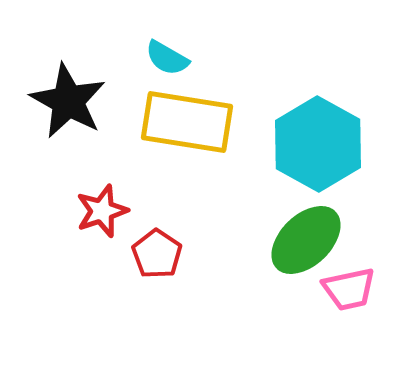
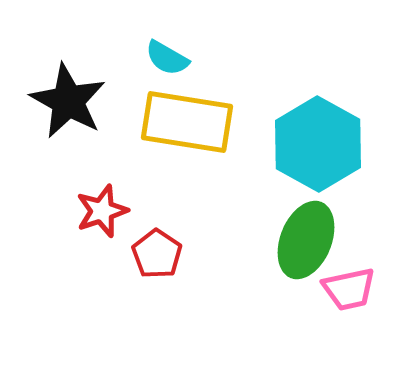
green ellipse: rotated 24 degrees counterclockwise
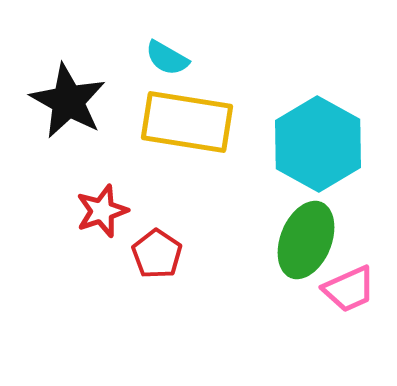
pink trapezoid: rotated 12 degrees counterclockwise
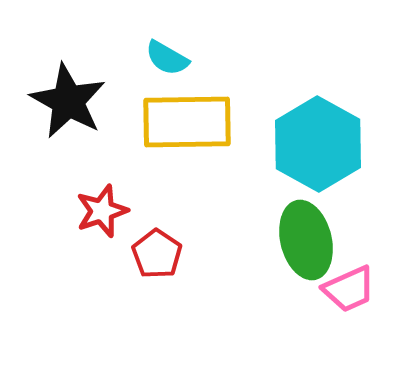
yellow rectangle: rotated 10 degrees counterclockwise
green ellipse: rotated 36 degrees counterclockwise
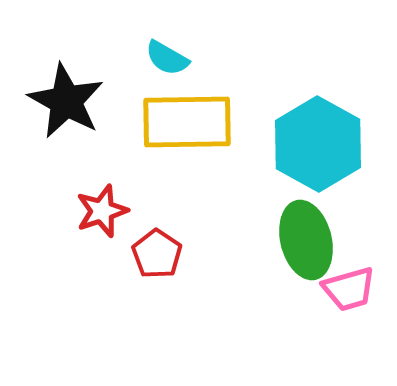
black star: moved 2 px left
pink trapezoid: rotated 8 degrees clockwise
